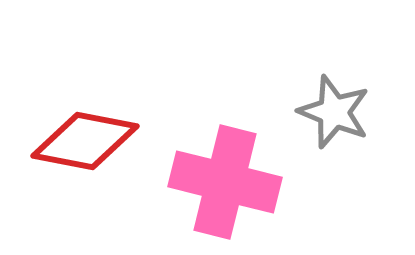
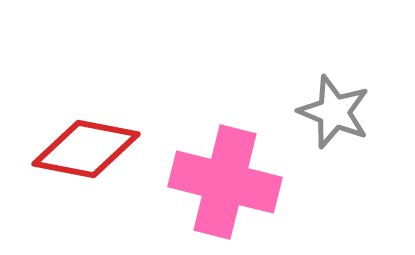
red diamond: moved 1 px right, 8 px down
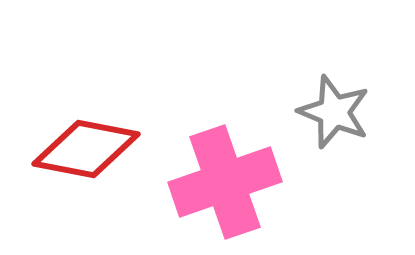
pink cross: rotated 33 degrees counterclockwise
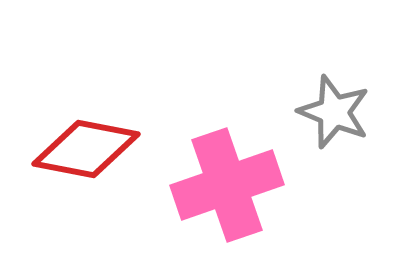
pink cross: moved 2 px right, 3 px down
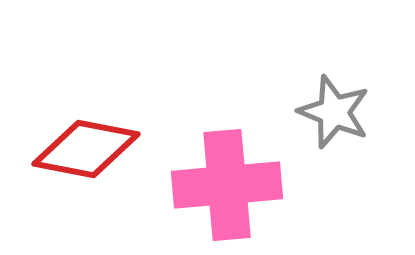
pink cross: rotated 14 degrees clockwise
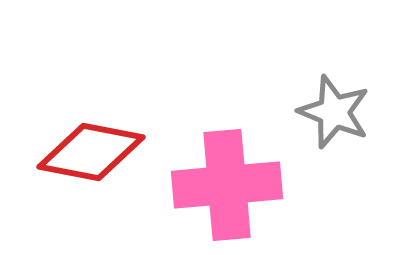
red diamond: moved 5 px right, 3 px down
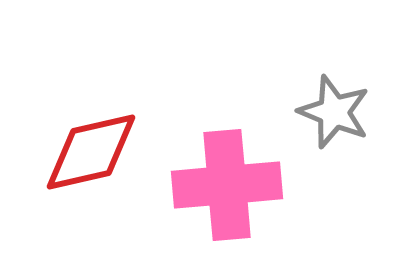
red diamond: rotated 24 degrees counterclockwise
